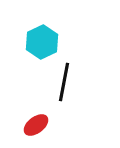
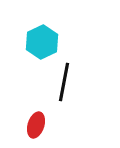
red ellipse: rotated 35 degrees counterclockwise
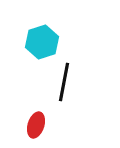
cyan hexagon: rotated 8 degrees clockwise
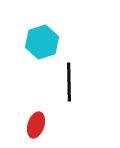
black line: moved 5 px right; rotated 12 degrees counterclockwise
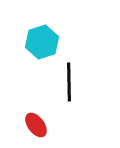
red ellipse: rotated 55 degrees counterclockwise
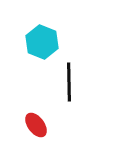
cyan hexagon: rotated 20 degrees counterclockwise
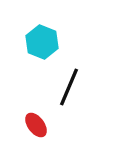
black line: moved 5 px down; rotated 24 degrees clockwise
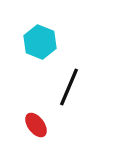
cyan hexagon: moved 2 px left
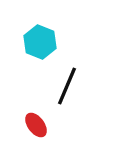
black line: moved 2 px left, 1 px up
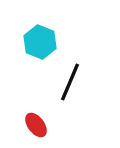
black line: moved 3 px right, 4 px up
